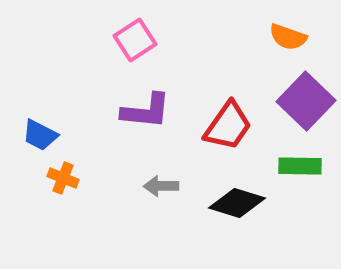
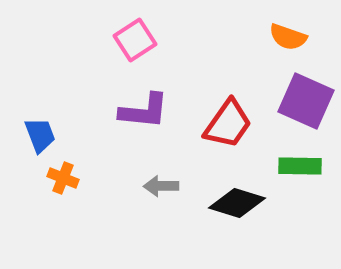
purple square: rotated 20 degrees counterclockwise
purple L-shape: moved 2 px left
red trapezoid: moved 2 px up
blue trapezoid: rotated 138 degrees counterclockwise
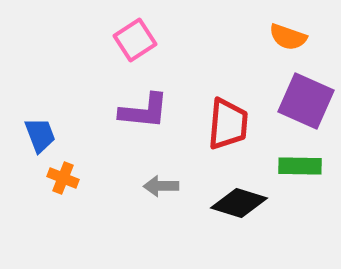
red trapezoid: rotated 30 degrees counterclockwise
black diamond: moved 2 px right
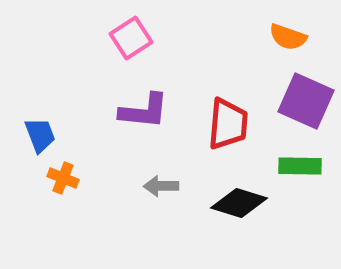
pink square: moved 4 px left, 2 px up
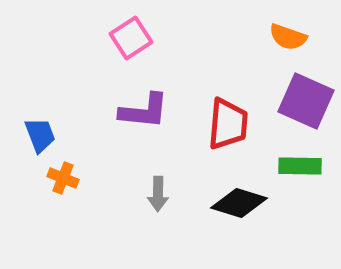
gray arrow: moved 3 px left, 8 px down; rotated 88 degrees counterclockwise
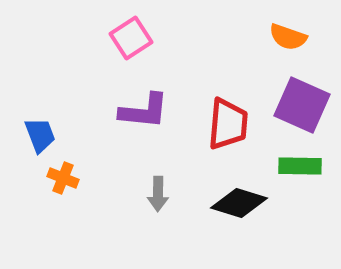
purple square: moved 4 px left, 4 px down
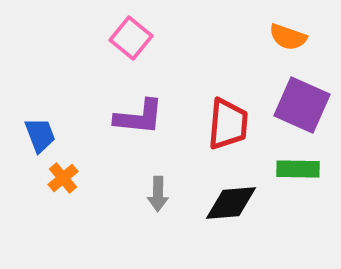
pink square: rotated 18 degrees counterclockwise
purple L-shape: moved 5 px left, 6 px down
green rectangle: moved 2 px left, 3 px down
orange cross: rotated 28 degrees clockwise
black diamond: moved 8 px left; rotated 22 degrees counterclockwise
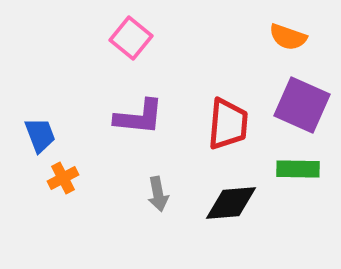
orange cross: rotated 12 degrees clockwise
gray arrow: rotated 12 degrees counterclockwise
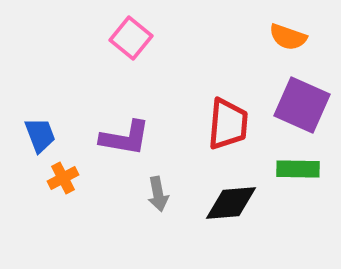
purple L-shape: moved 14 px left, 21 px down; rotated 4 degrees clockwise
